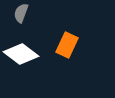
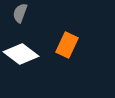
gray semicircle: moved 1 px left
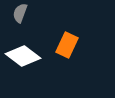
white diamond: moved 2 px right, 2 px down
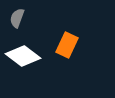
gray semicircle: moved 3 px left, 5 px down
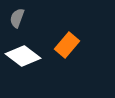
orange rectangle: rotated 15 degrees clockwise
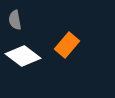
gray semicircle: moved 2 px left, 2 px down; rotated 30 degrees counterclockwise
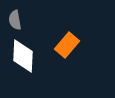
white diamond: rotated 56 degrees clockwise
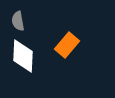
gray semicircle: moved 3 px right, 1 px down
